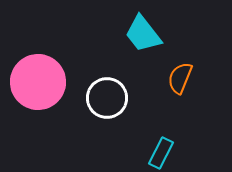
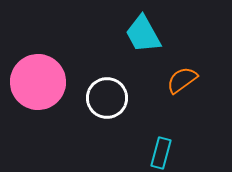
cyan trapezoid: rotated 9 degrees clockwise
orange semicircle: moved 2 px right, 2 px down; rotated 32 degrees clockwise
cyan rectangle: rotated 12 degrees counterclockwise
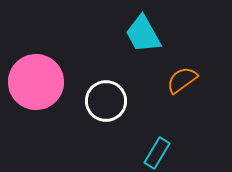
pink circle: moved 2 px left
white circle: moved 1 px left, 3 px down
cyan rectangle: moved 4 px left; rotated 16 degrees clockwise
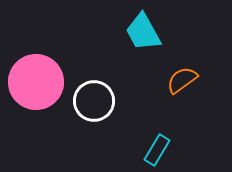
cyan trapezoid: moved 2 px up
white circle: moved 12 px left
cyan rectangle: moved 3 px up
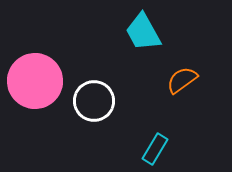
pink circle: moved 1 px left, 1 px up
cyan rectangle: moved 2 px left, 1 px up
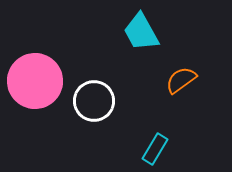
cyan trapezoid: moved 2 px left
orange semicircle: moved 1 px left
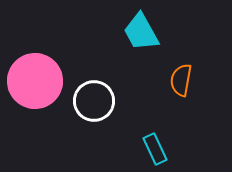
orange semicircle: rotated 44 degrees counterclockwise
cyan rectangle: rotated 56 degrees counterclockwise
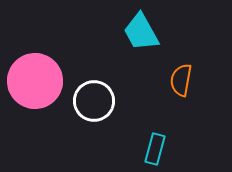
cyan rectangle: rotated 40 degrees clockwise
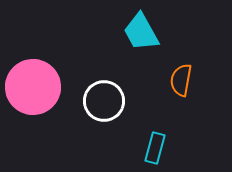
pink circle: moved 2 px left, 6 px down
white circle: moved 10 px right
cyan rectangle: moved 1 px up
